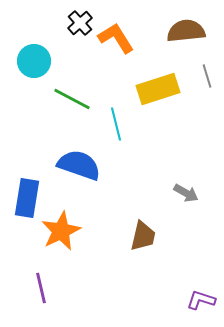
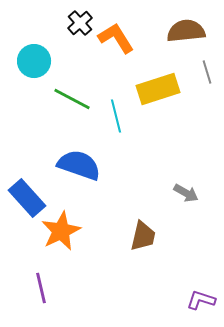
gray line: moved 4 px up
cyan line: moved 8 px up
blue rectangle: rotated 51 degrees counterclockwise
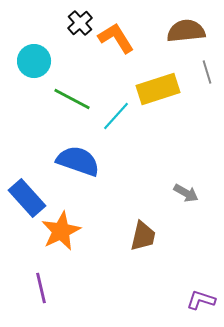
cyan line: rotated 56 degrees clockwise
blue semicircle: moved 1 px left, 4 px up
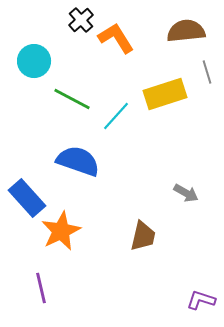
black cross: moved 1 px right, 3 px up
yellow rectangle: moved 7 px right, 5 px down
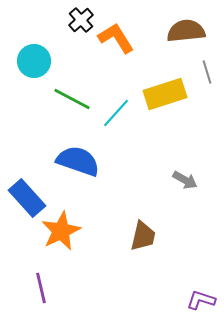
cyan line: moved 3 px up
gray arrow: moved 1 px left, 13 px up
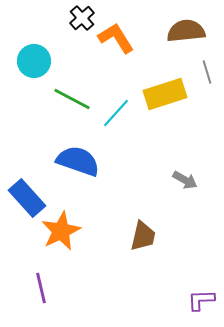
black cross: moved 1 px right, 2 px up
purple L-shape: rotated 20 degrees counterclockwise
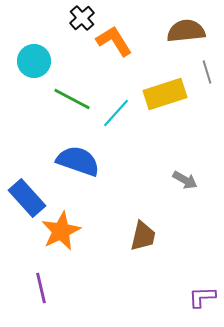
orange L-shape: moved 2 px left, 3 px down
purple L-shape: moved 1 px right, 3 px up
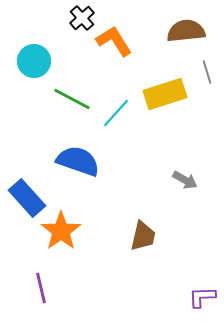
orange star: rotated 9 degrees counterclockwise
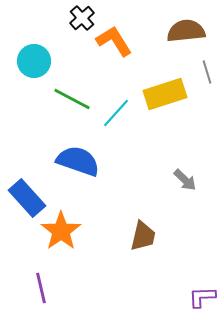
gray arrow: rotated 15 degrees clockwise
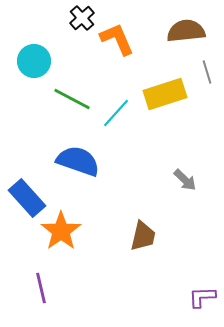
orange L-shape: moved 3 px right, 2 px up; rotated 9 degrees clockwise
